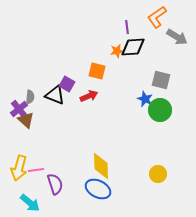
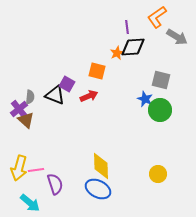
orange star: moved 2 px down; rotated 16 degrees counterclockwise
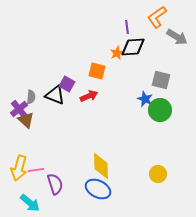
gray semicircle: moved 1 px right
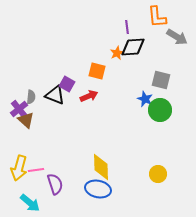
orange L-shape: rotated 60 degrees counterclockwise
yellow diamond: moved 1 px down
blue ellipse: rotated 15 degrees counterclockwise
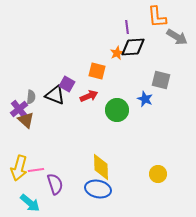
green circle: moved 43 px left
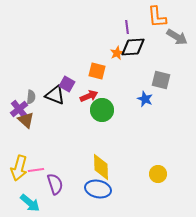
green circle: moved 15 px left
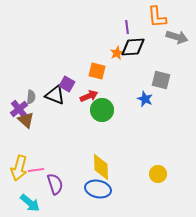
gray arrow: rotated 15 degrees counterclockwise
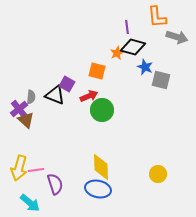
black diamond: rotated 20 degrees clockwise
blue star: moved 32 px up
